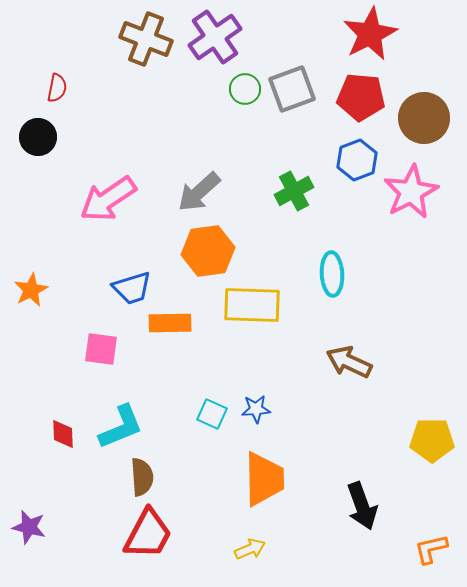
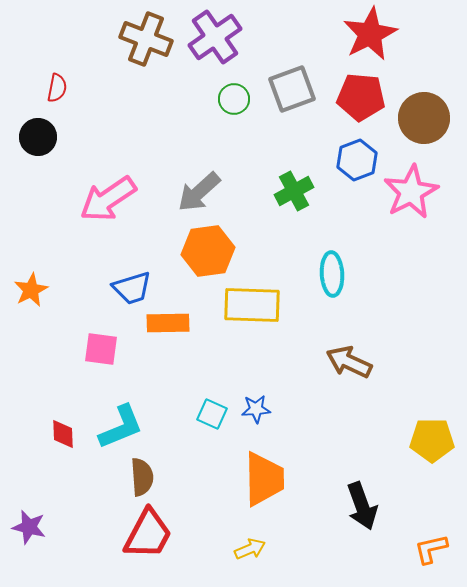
green circle: moved 11 px left, 10 px down
orange rectangle: moved 2 px left
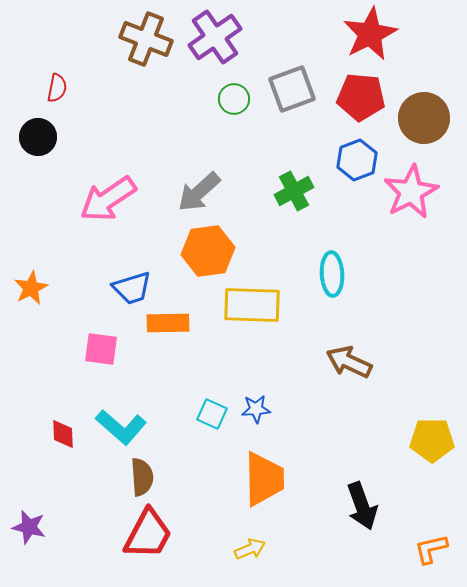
orange star: moved 2 px up
cyan L-shape: rotated 63 degrees clockwise
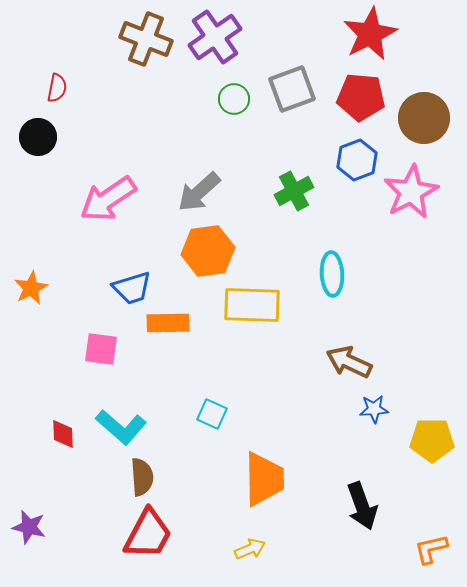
blue star: moved 118 px right
